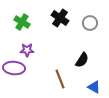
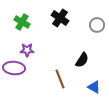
gray circle: moved 7 px right, 2 px down
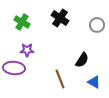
blue triangle: moved 5 px up
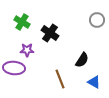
black cross: moved 10 px left, 15 px down
gray circle: moved 5 px up
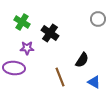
gray circle: moved 1 px right, 1 px up
purple star: moved 2 px up
brown line: moved 2 px up
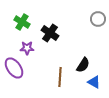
black semicircle: moved 1 px right, 5 px down
purple ellipse: rotated 50 degrees clockwise
brown line: rotated 24 degrees clockwise
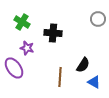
black cross: moved 3 px right; rotated 30 degrees counterclockwise
purple star: rotated 16 degrees clockwise
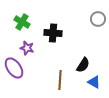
brown line: moved 3 px down
